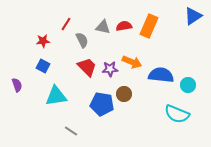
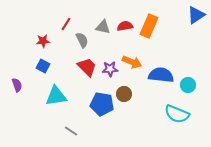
blue triangle: moved 3 px right, 1 px up
red semicircle: moved 1 px right
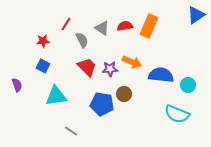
gray triangle: moved 1 px left, 1 px down; rotated 21 degrees clockwise
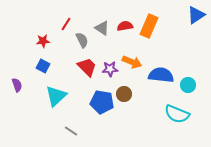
cyan triangle: rotated 35 degrees counterclockwise
blue pentagon: moved 2 px up
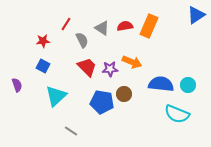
blue semicircle: moved 9 px down
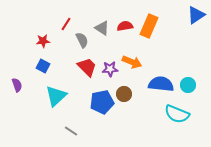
blue pentagon: rotated 20 degrees counterclockwise
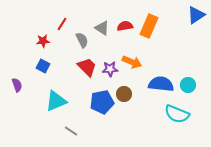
red line: moved 4 px left
cyan triangle: moved 5 px down; rotated 20 degrees clockwise
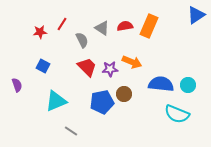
red star: moved 3 px left, 9 px up
